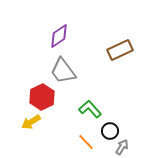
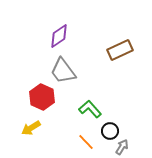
red hexagon: rotated 10 degrees counterclockwise
yellow arrow: moved 6 px down
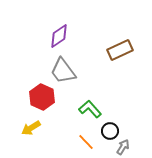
gray arrow: moved 1 px right
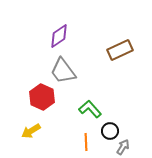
yellow arrow: moved 3 px down
orange line: rotated 42 degrees clockwise
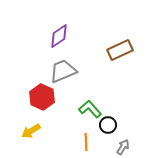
gray trapezoid: rotated 104 degrees clockwise
black circle: moved 2 px left, 6 px up
